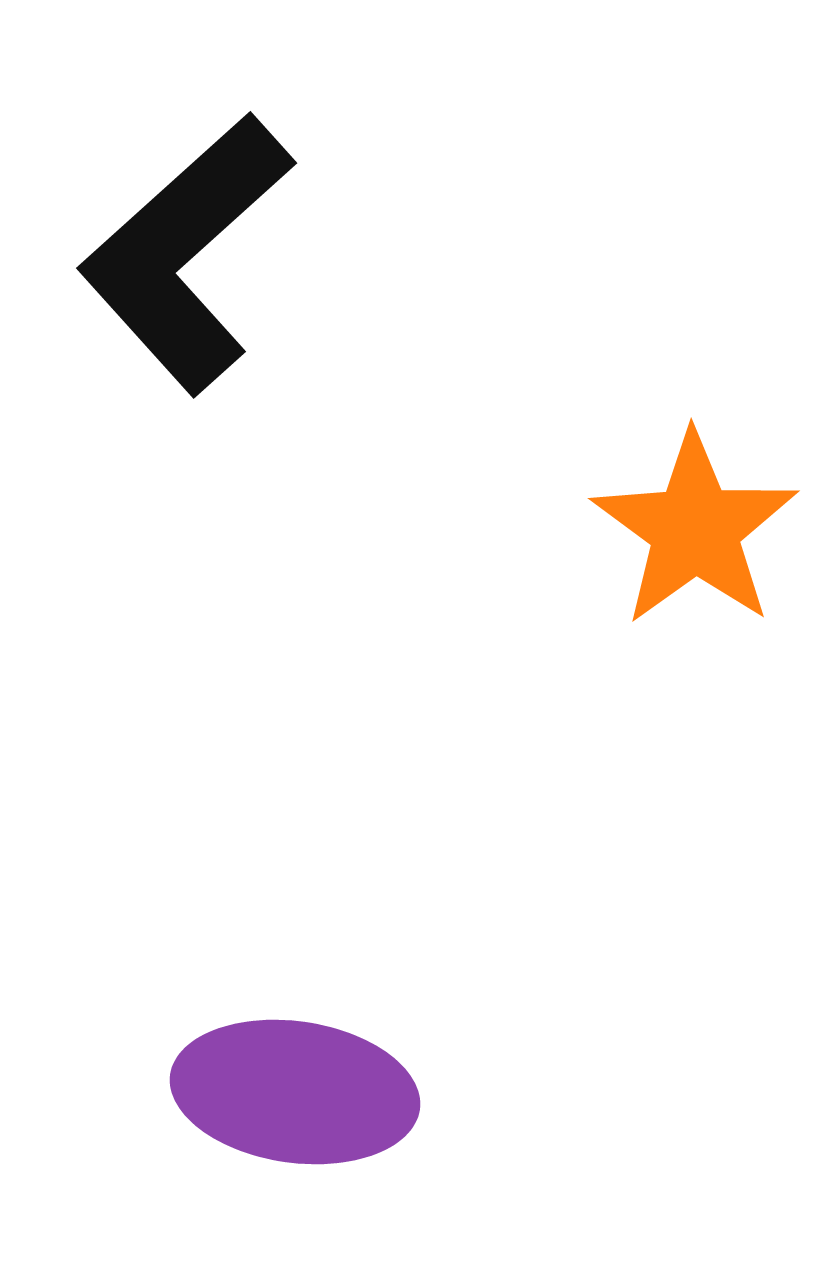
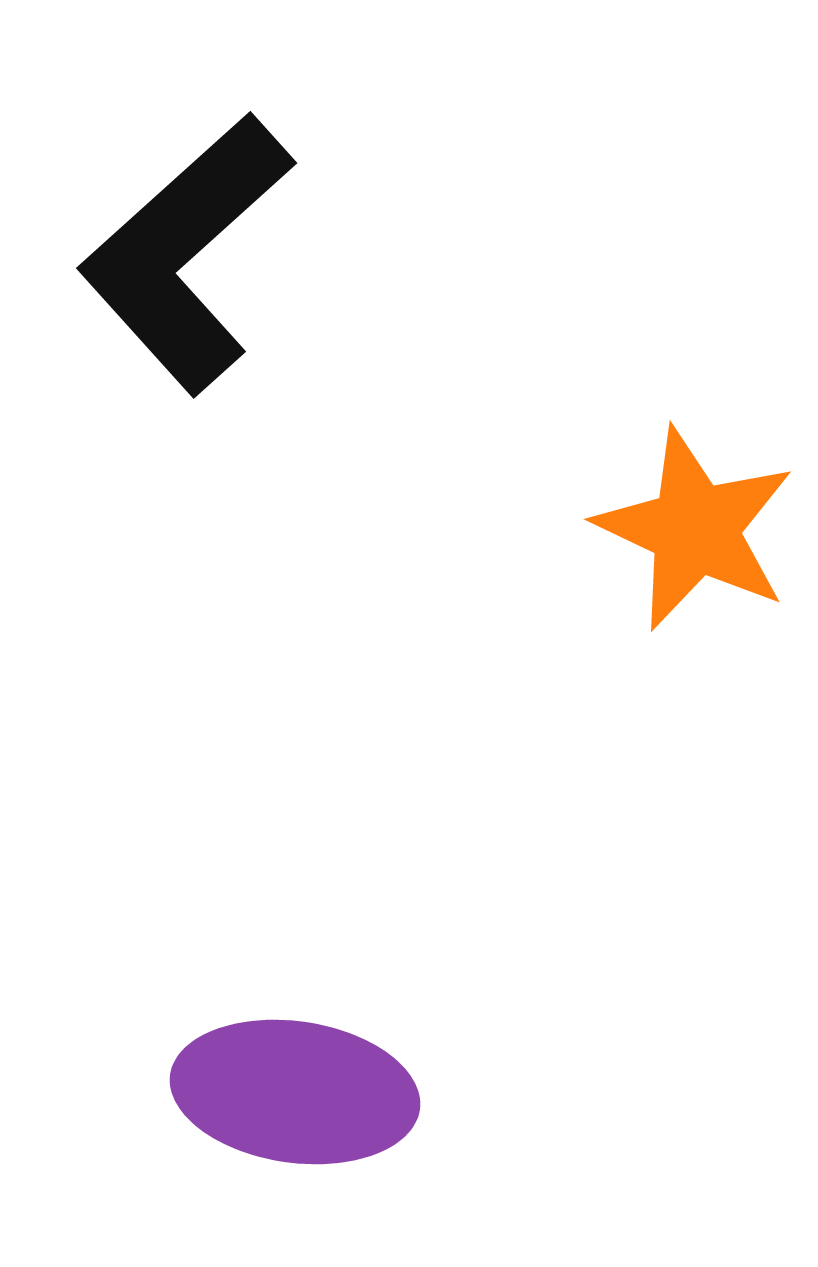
orange star: rotated 11 degrees counterclockwise
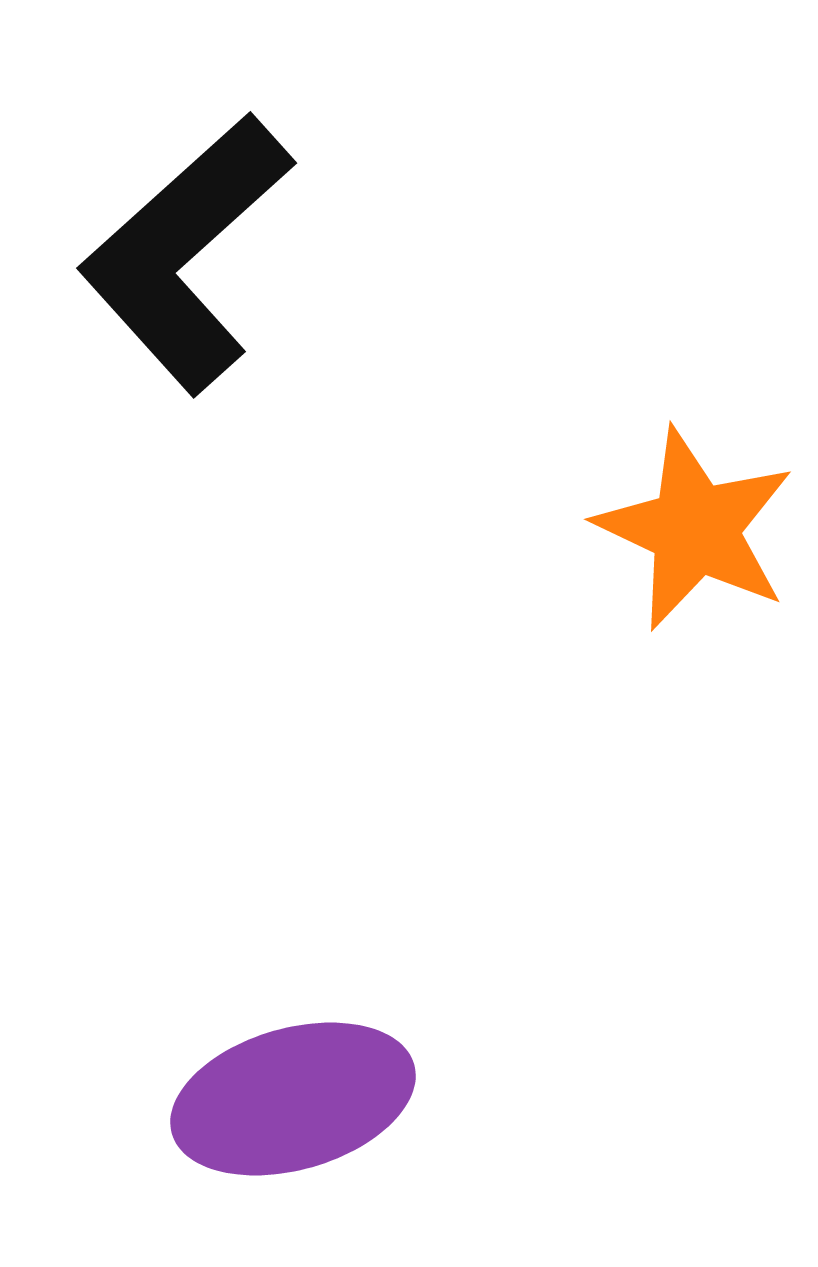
purple ellipse: moved 2 px left, 7 px down; rotated 24 degrees counterclockwise
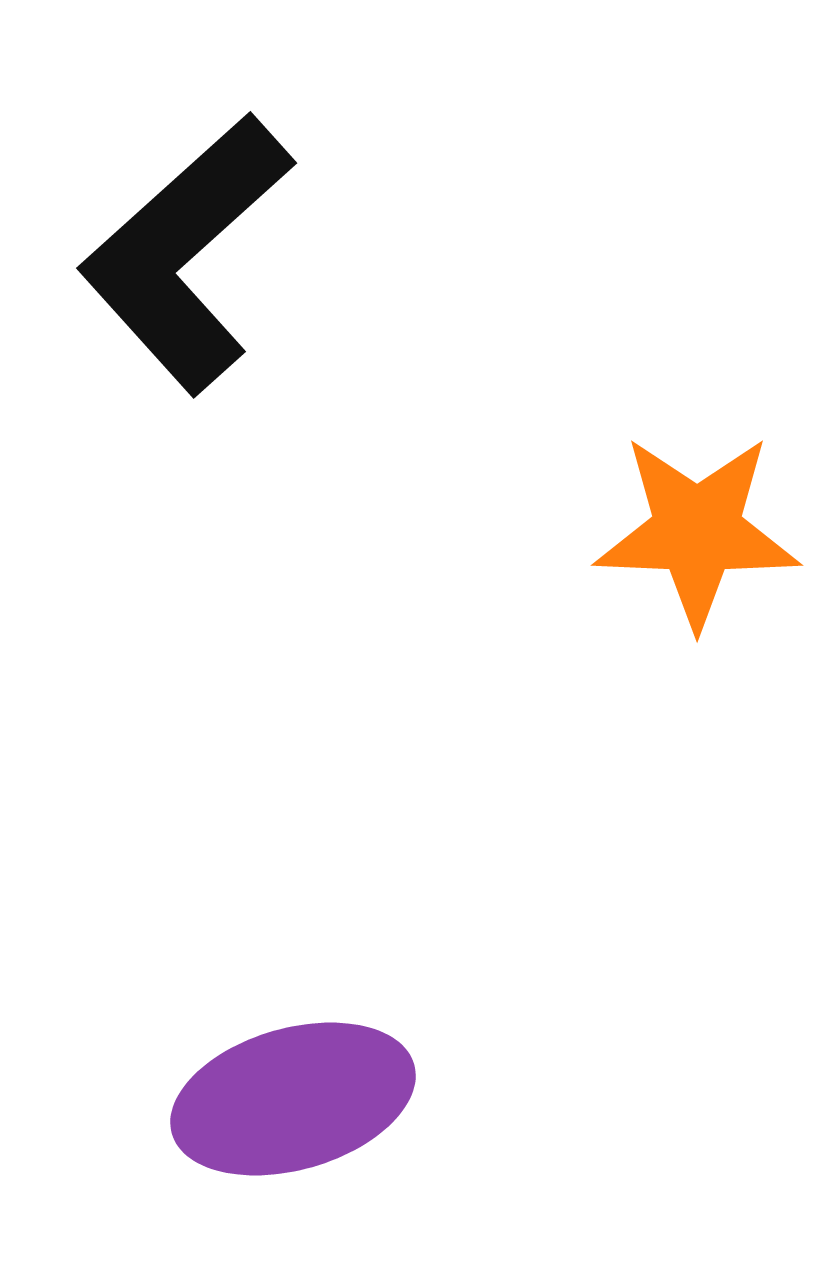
orange star: moved 2 px right, 2 px down; rotated 23 degrees counterclockwise
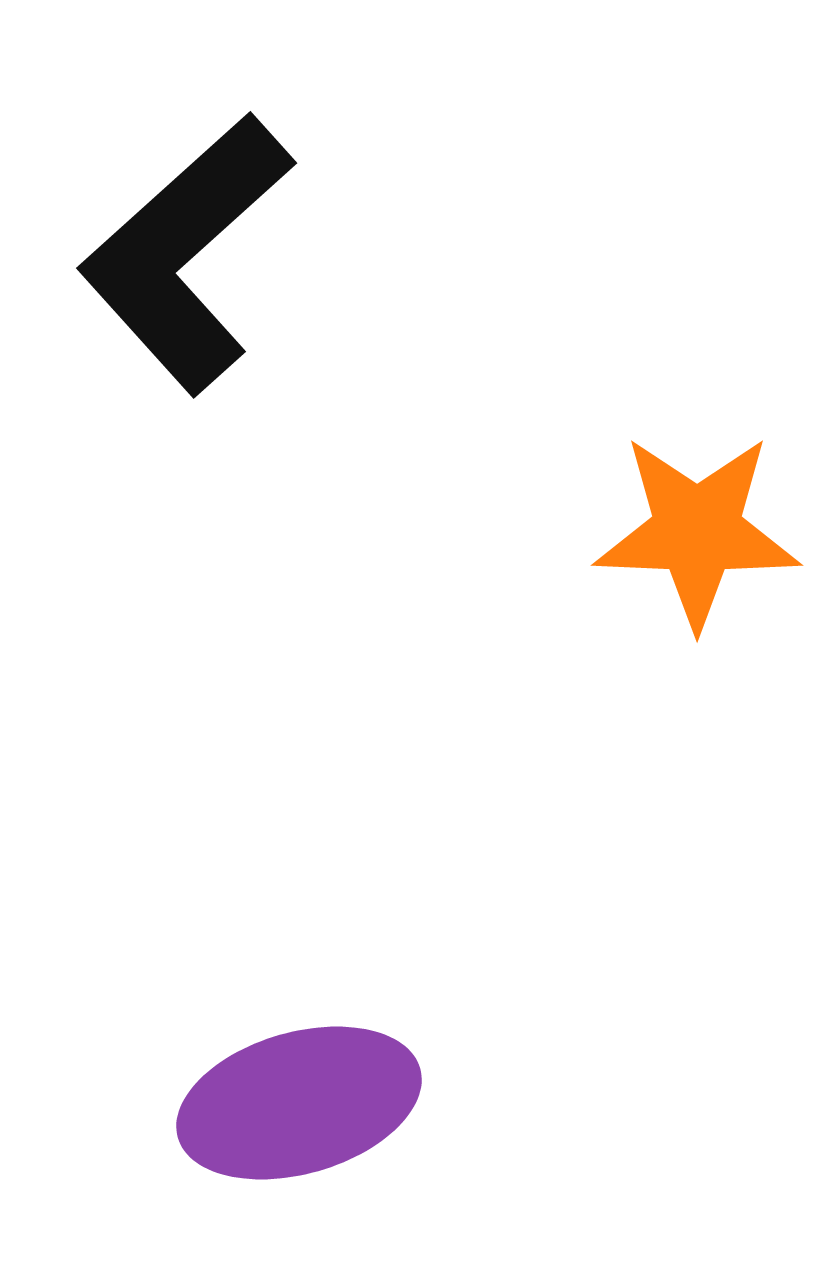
purple ellipse: moved 6 px right, 4 px down
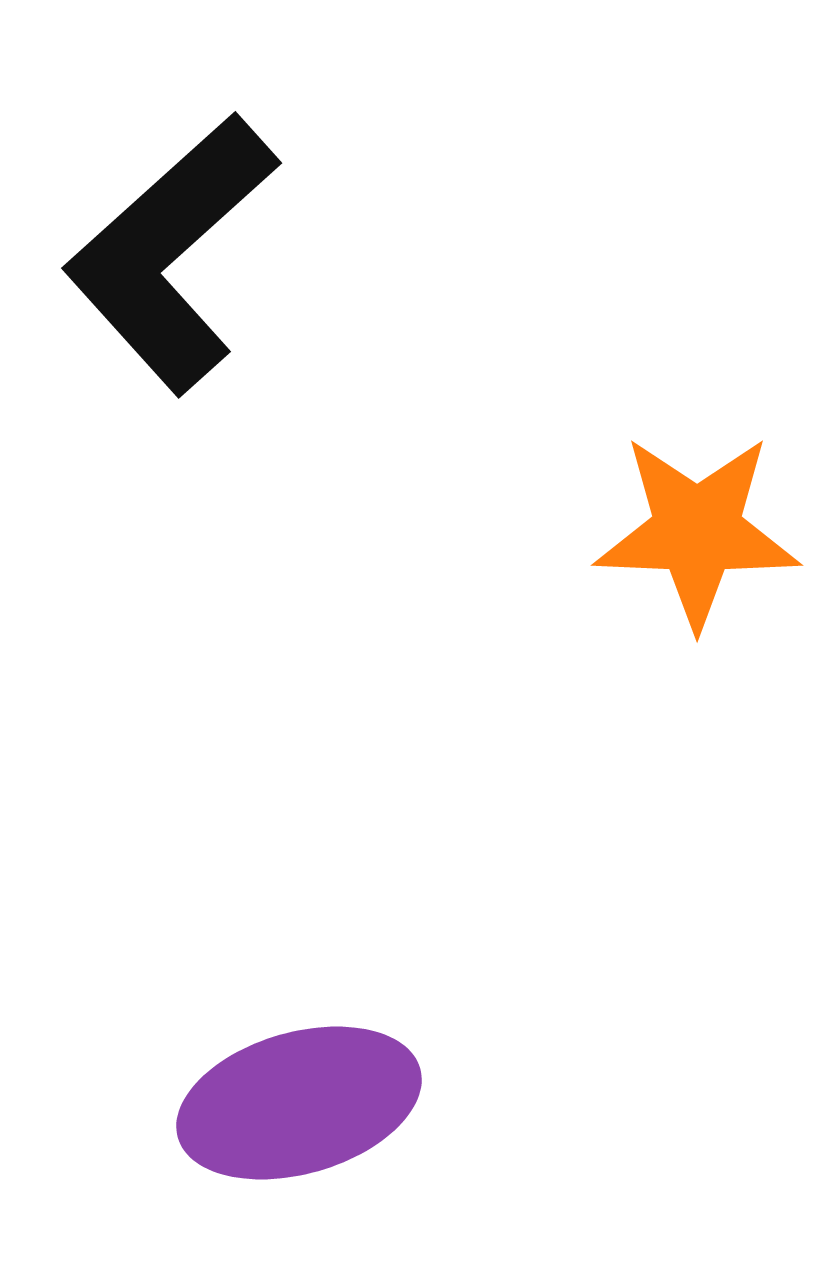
black L-shape: moved 15 px left
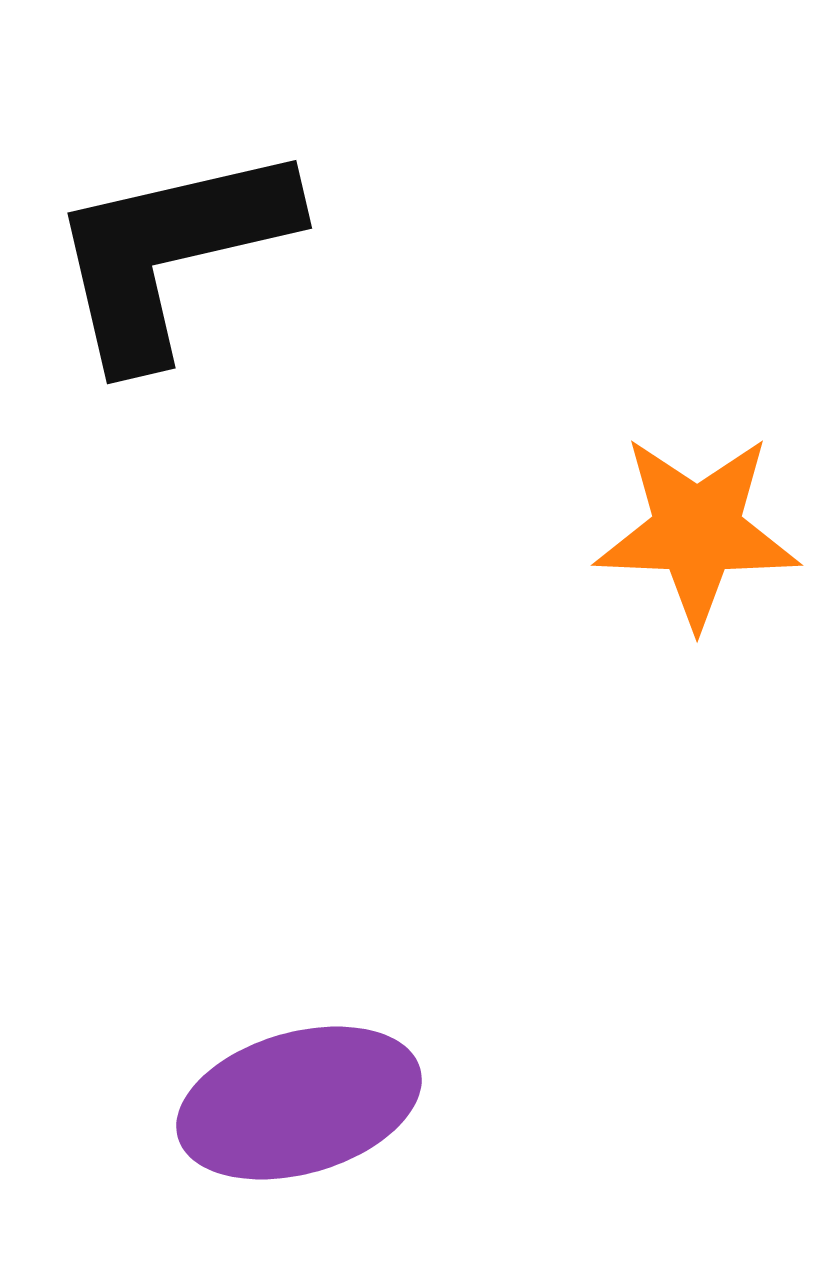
black L-shape: rotated 29 degrees clockwise
